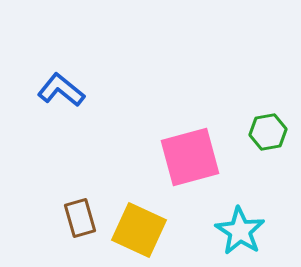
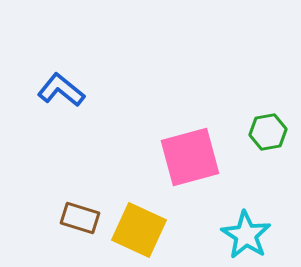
brown rectangle: rotated 57 degrees counterclockwise
cyan star: moved 6 px right, 4 px down
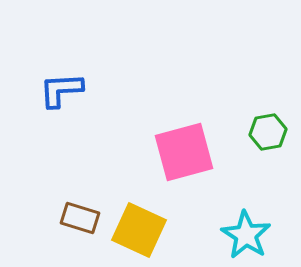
blue L-shape: rotated 42 degrees counterclockwise
pink square: moved 6 px left, 5 px up
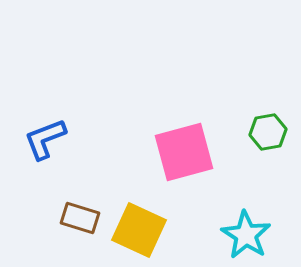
blue L-shape: moved 16 px left, 49 px down; rotated 18 degrees counterclockwise
